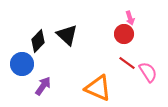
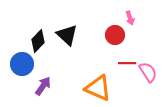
red circle: moved 9 px left, 1 px down
red line: rotated 36 degrees counterclockwise
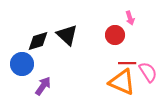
black diamond: rotated 30 degrees clockwise
orange triangle: moved 24 px right, 6 px up
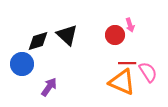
pink arrow: moved 7 px down
purple arrow: moved 6 px right, 1 px down
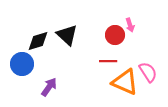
red line: moved 19 px left, 2 px up
orange triangle: moved 3 px right
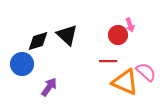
red circle: moved 3 px right
pink semicircle: moved 2 px left; rotated 15 degrees counterclockwise
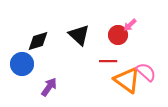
pink arrow: rotated 64 degrees clockwise
black triangle: moved 12 px right
orange triangle: moved 2 px right, 2 px up; rotated 12 degrees clockwise
